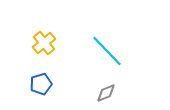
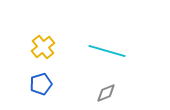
yellow cross: moved 1 px left, 4 px down
cyan line: rotated 30 degrees counterclockwise
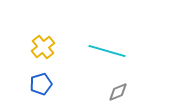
gray diamond: moved 12 px right, 1 px up
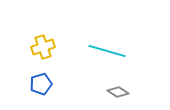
yellow cross: rotated 20 degrees clockwise
gray diamond: rotated 55 degrees clockwise
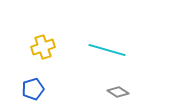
cyan line: moved 1 px up
blue pentagon: moved 8 px left, 5 px down
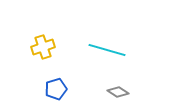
blue pentagon: moved 23 px right
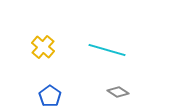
yellow cross: rotated 30 degrees counterclockwise
blue pentagon: moved 6 px left, 7 px down; rotated 20 degrees counterclockwise
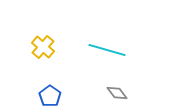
gray diamond: moved 1 px left, 1 px down; rotated 20 degrees clockwise
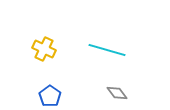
yellow cross: moved 1 px right, 2 px down; rotated 15 degrees counterclockwise
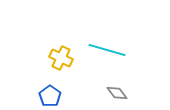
yellow cross: moved 17 px right, 9 px down
